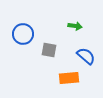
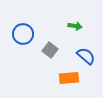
gray square: moved 1 px right; rotated 28 degrees clockwise
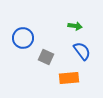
blue circle: moved 4 px down
gray square: moved 4 px left, 7 px down; rotated 14 degrees counterclockwise
blue semicircle: moved 4 px left, 5 px up; rotated 12 degrees clockwise
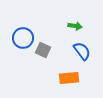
gray square: moved 3 px left, 7 px up
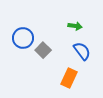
gray square: rotated 21 degrees clockwise
orange rectangle: rotated 60 degrees counterclockwise
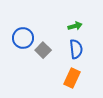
green arrow: rotated 24 degrees counterclockwise
blue semicircle: moved 6 px left, 2 px up; rotated 30 degrees clockwise
orange rectangle: moved 3 px right
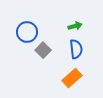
blue circle: moved 4 px right, 6 px up
orange rectangle: rotated 24 degrees clockwise
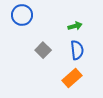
blue circle: moved 5 px left, 17 px up
blue semicircle: moved 1 px right, 1 px down
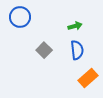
blue circle: moved 2 px left, 2 px down
gray square: moved 1 px right
orange rectangle: moved 16 px right
